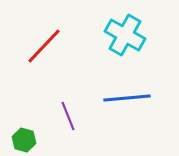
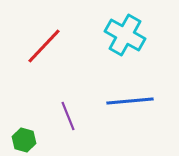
blue line: moved 3 px right, 3 px down
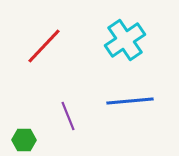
cyan cross: moved 5 px down; rotated 27 degrees clockwise
green hexagon: rotated 15 degrees counterclockwise
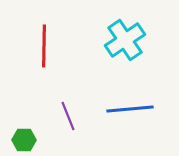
red line: rotated 42 degrees counterclockwise
blue line: moved 8 px down
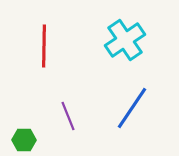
blue line: moved 2 px right, 1 px up; rotated 51 degrees counterclockwise
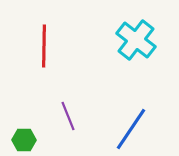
cyan cross: moved 11 px right; rotated 18 degrees counterclockwise
blue line: moved 1 px left, 21 px down
